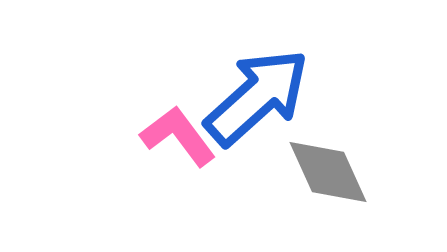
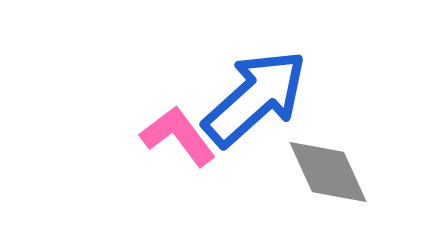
blue arrow: moved 2 px left, 1 px down
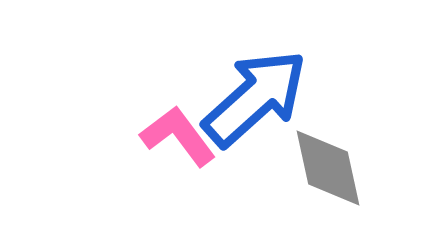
gray diamond: moved 4 px up; rotated 12 degrees clockwise
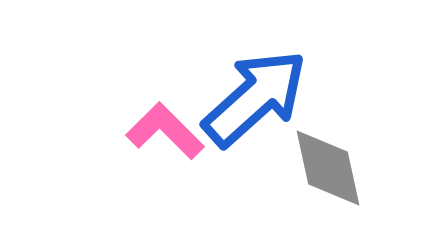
pink L-shape: moved 13 px left, 5 px up; rotated 8 degrees counterclockwise
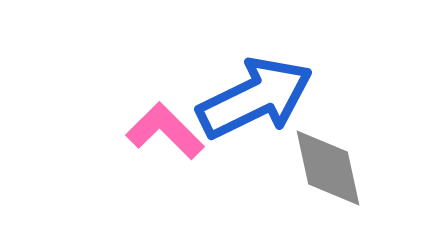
blue arrow: rotated 16 degrees clockwise
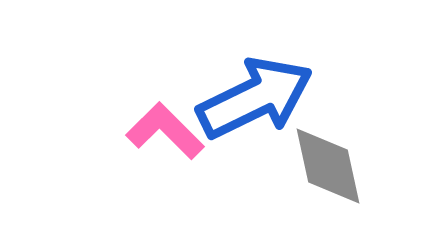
gray diamond: moved 2 px up
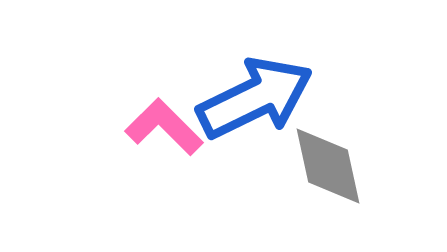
pink L-shape: moved 1 px left, 4 px up
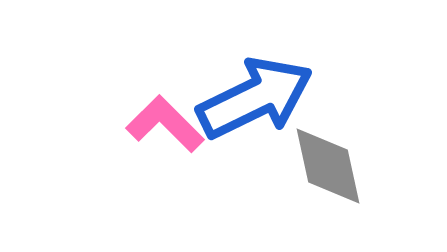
pink L-shape: moved 1 px right, 3 px up
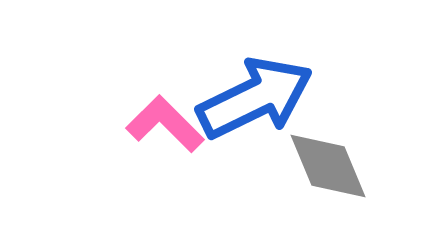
gray diamond: rotated 10 degrees counterclockwise
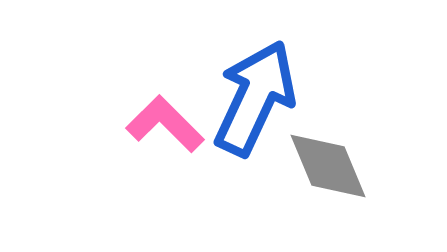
blue arrow: rotated 39 degrees counterclockwise
